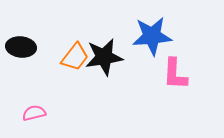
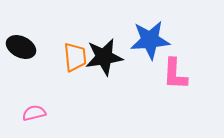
blue star: moved 2 px left, 4 px down
black ellipse: rotated 20 degrees clockwise
orange trapezoid: rotated 44 degrees counterclockwise
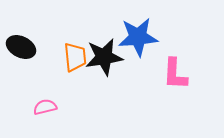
blue star: moved 12 px left, 3 px up
pink semicircle: moved 11 px right, 6 px up
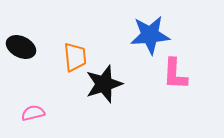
blue star: moved 12 px right, 2 px up
black star: moved 27 px down; rotated 9 degrees counterclockwise
pink semicircle: moved 12 px left, 6 px down
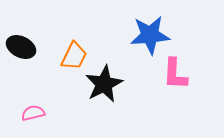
orange trapezoid: moved 1 px left, 1 px up; rotated 32 degrees clockwise
black star: rotated 9 degrees counterclockwise
